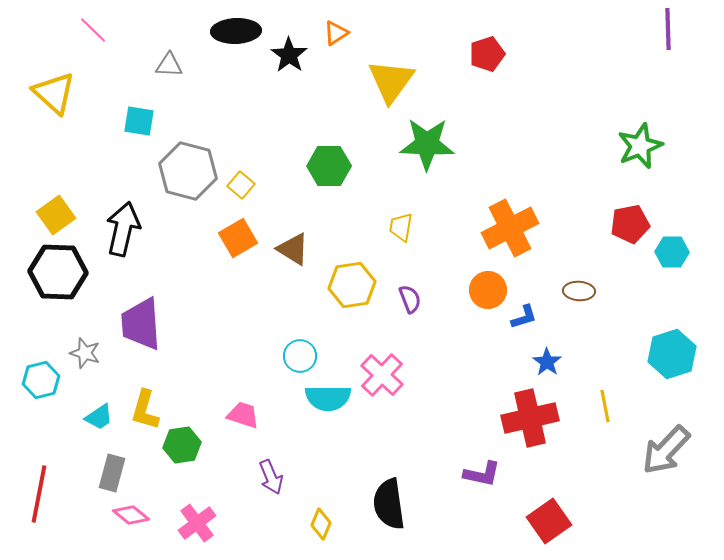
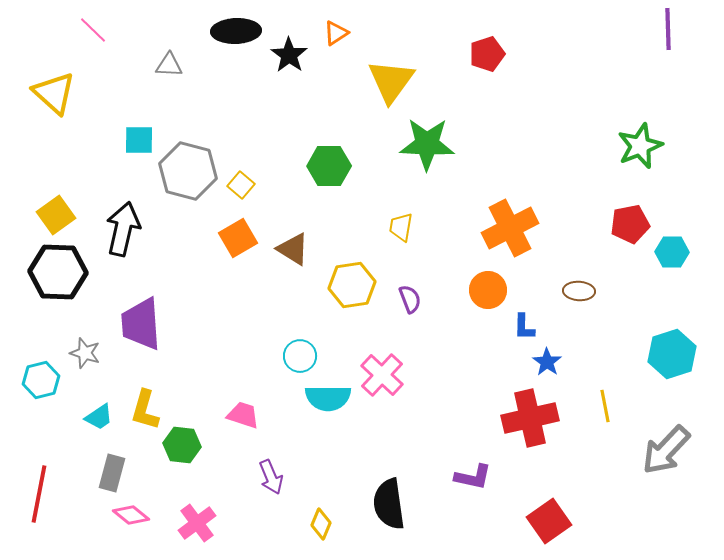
cyan square at (139, 121): moved 19 px down; rotated 8 degrees counterclockwise
blue L-shape at (524, 317): moved 10 px down; rotated 108 degrees clockwise
green hexagon at (182, 445): rotated 15 degrees clockwise
purple L-shape at (482, 474): moved 9 px left, 3 px down
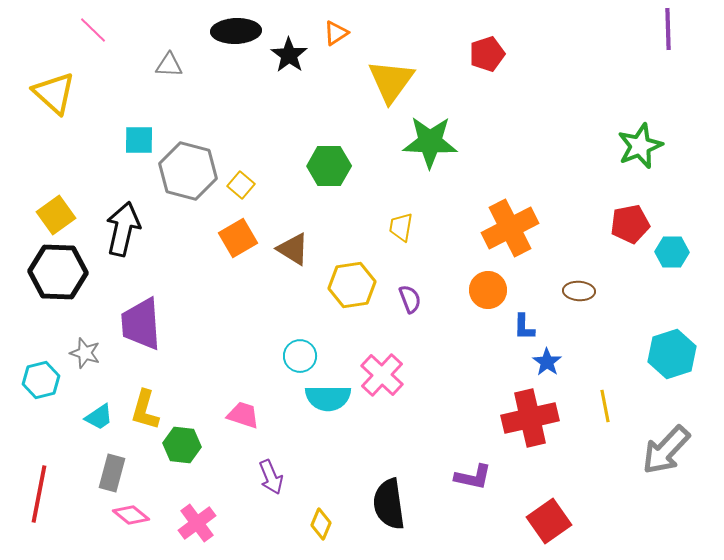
green star at (427, 144): moved 3 px right, 2 px up
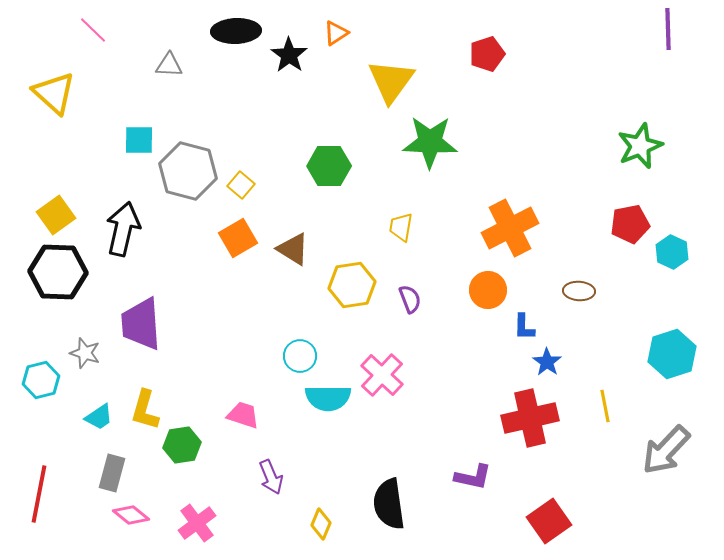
cyan hexagon at (672, 252): rotated 24 degrees clockwise
green hexagon at (182, 445): rotated 15 degrees counterclockwise
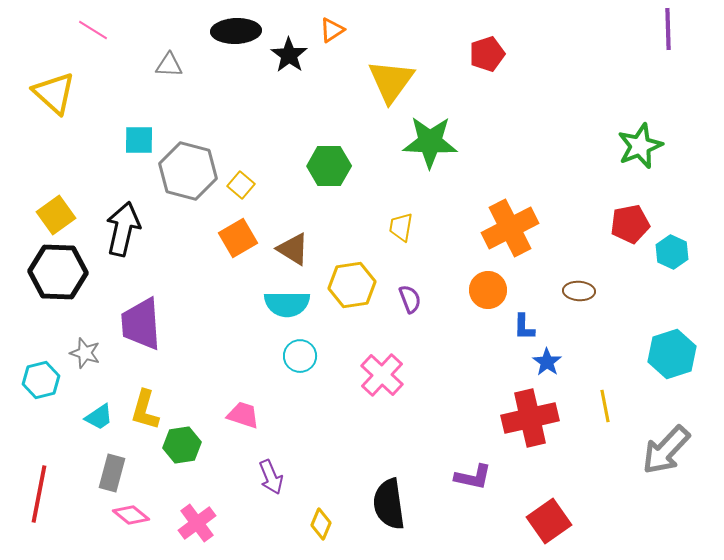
pink line at (93, 30): rotated 12 degrees counterclockwise
orange triangle at (336, 33): moved 4 px left, 3 px up
cyan semicircle at (328, 398): moved 41 px left, 94 px up
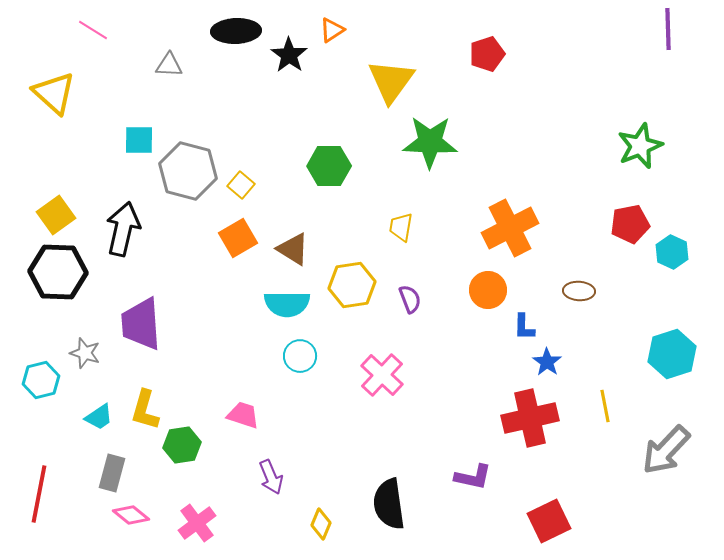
red square at (549, 521): rotated 9 degrees clockwise
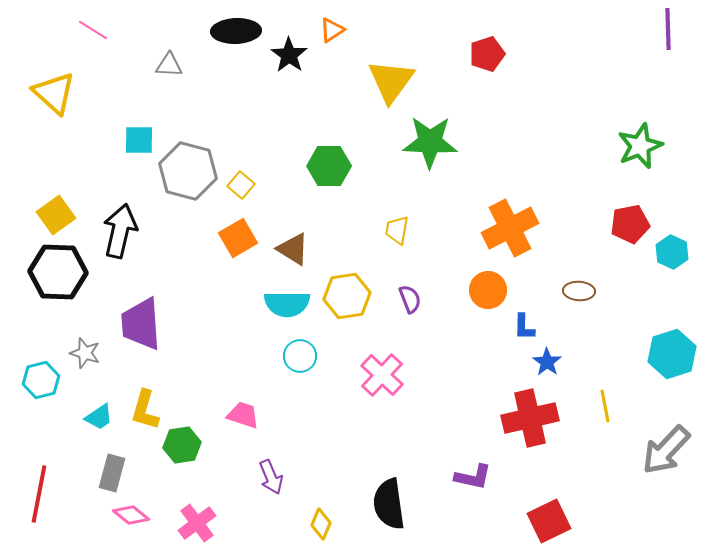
yellow trapezoid at (401, 227): moved 4 px left, 3 px down
black arrow at (123, 229): moved 3 px left, 2 px down
yellow hexagon at (352, 285): moved 5 px left, 11 px down
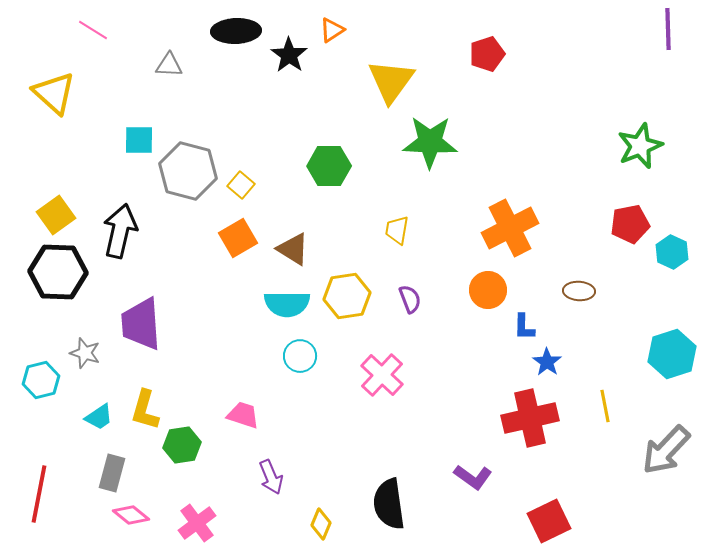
purple L-shape at (473, 477): rotated 24 degrees clockwise
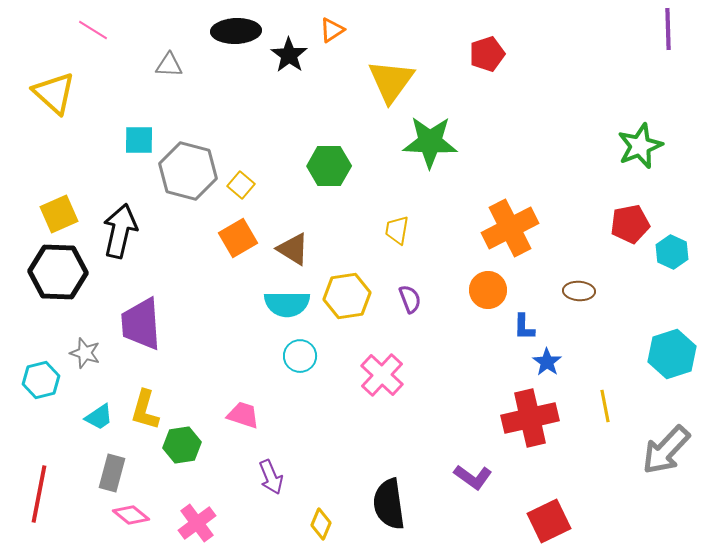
yellow square at (56, 215): moved 3 px right, 1 px up; rotated 12 degrees clockwise
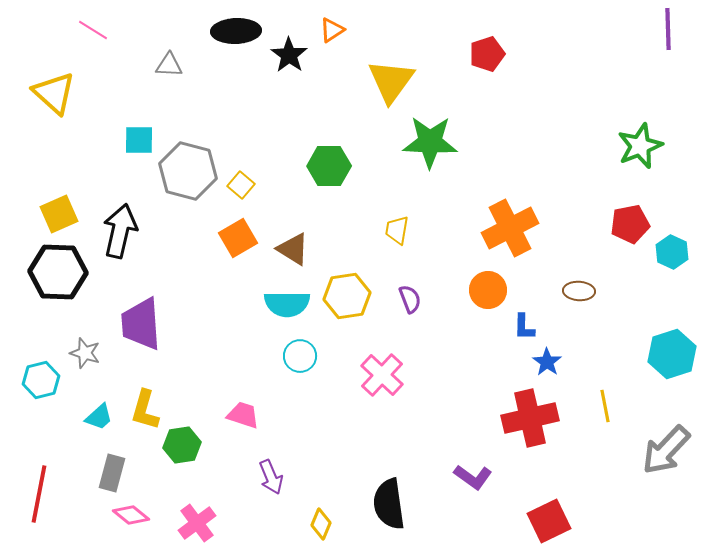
cyan trapezoid at (99, 417): rotated 8 degrees counterclockwise
